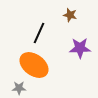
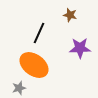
gray star: rotated 16 degrees counterclockwise
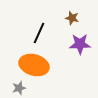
brown star: moved 2 px right, 3 px down
purple star: moved 4 px up
orange ellipse: rotated 20 degrees counterclockwise
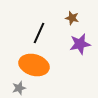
purple star: rotated 10 degrees counterclockwise
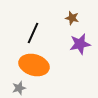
black line: moved 6 px left
